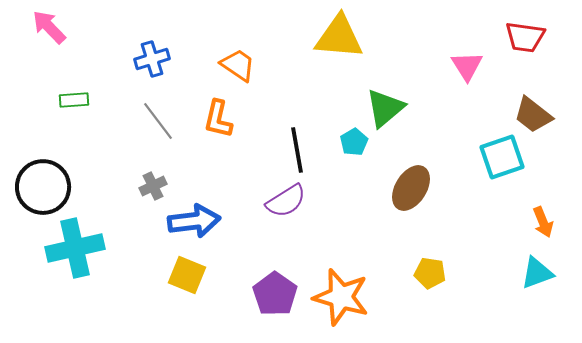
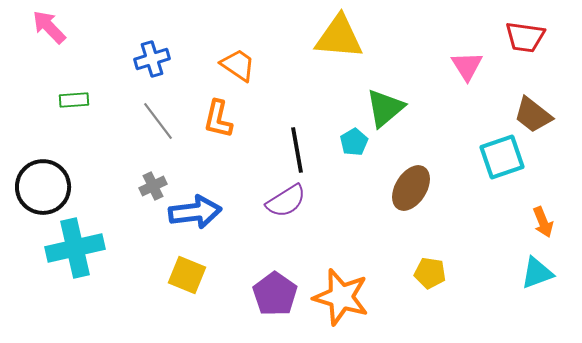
blue arrow: moved 1 px right, 9 px up
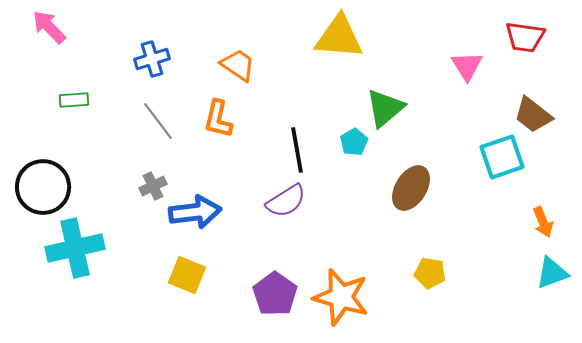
cyan triangle: moved 15 px right
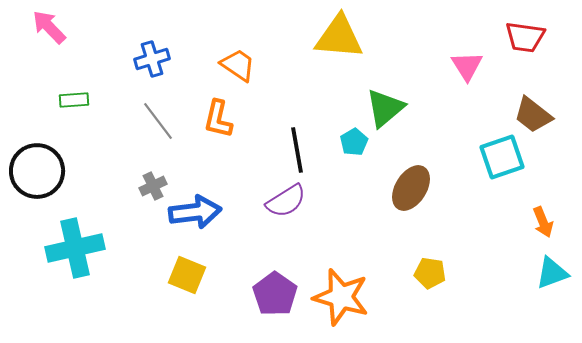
black circle: moved 6 px left, 16 px up
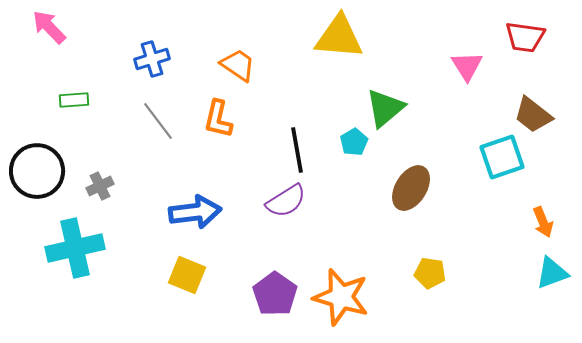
gray cross: moved 53 px left
